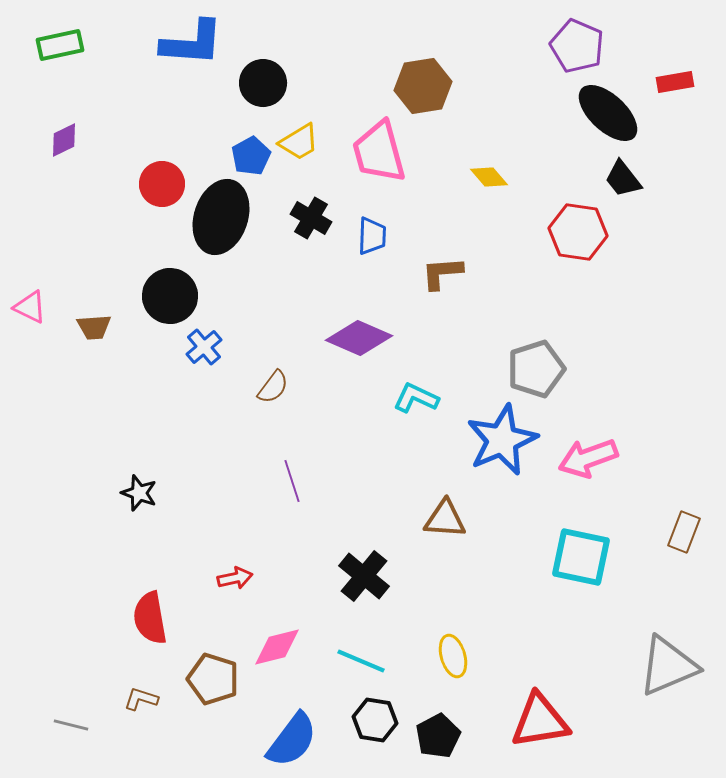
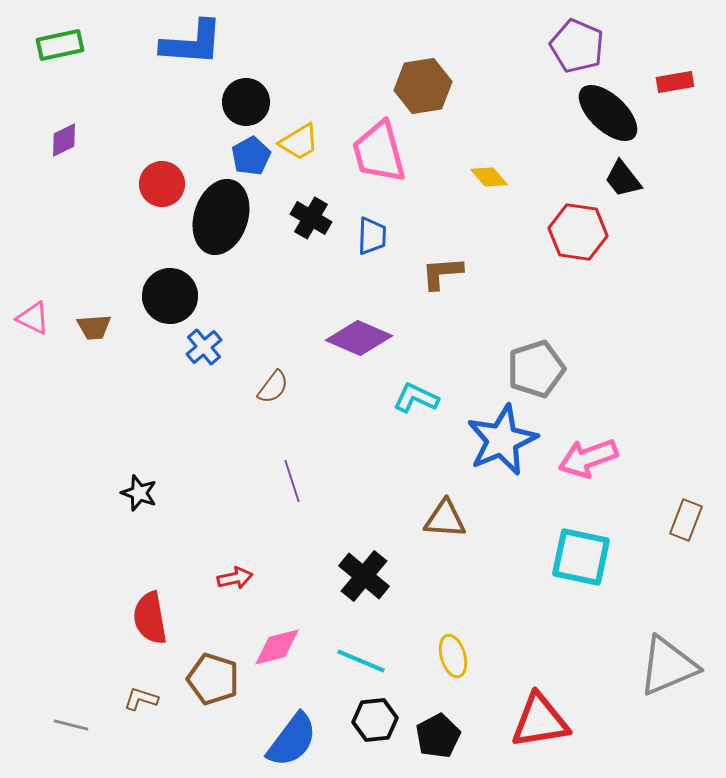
black circle at (263, 83): moved 17 px left, 19 px down
pink triangle at (30, 307): moved 3 px right, 11 px down
brown rectangle at (684, 532): moved 2 px right, 12 px up
black hexagon at (375, 720): rotated 15 degrees counterclockwise
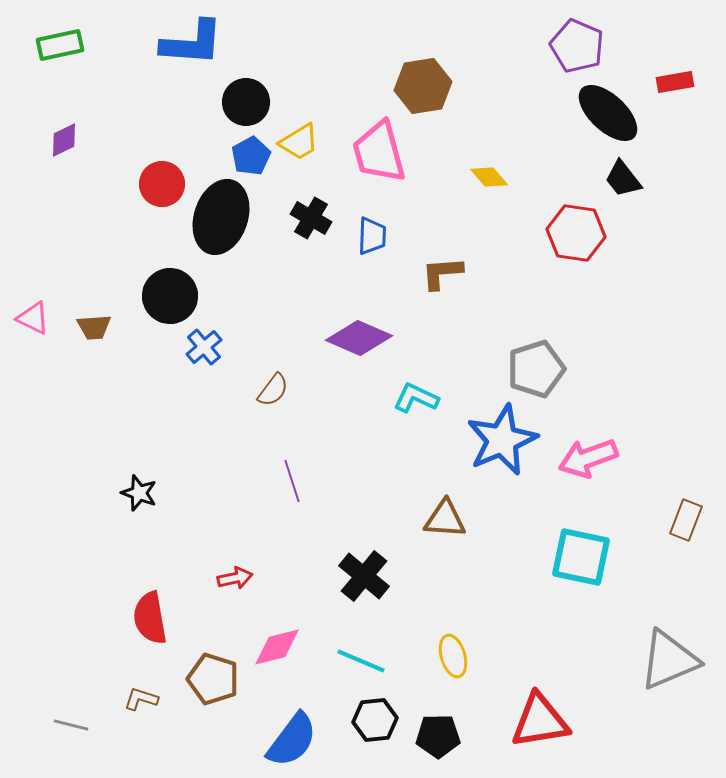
red hexagon at (578, 232): moved 2 px left, 1 px down
brown semicircle at (273, 387): moved 3 px down
gray triangle at (668, 666): moved 1 px right, 6 px up
black pentagon at (438, 736): rotated 27 degrees clockwise
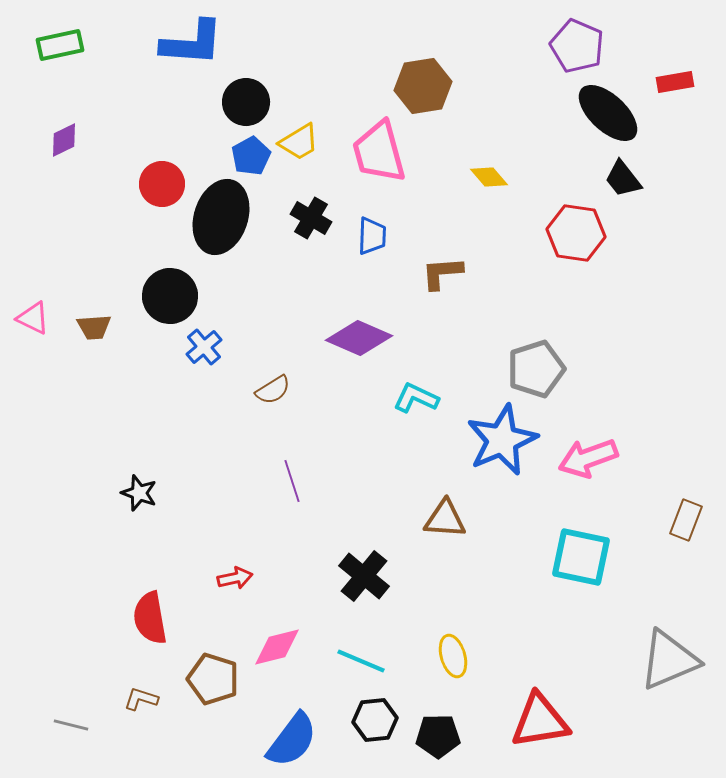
brown semicircle at (273, 390): rotated 21 degrees clockwise
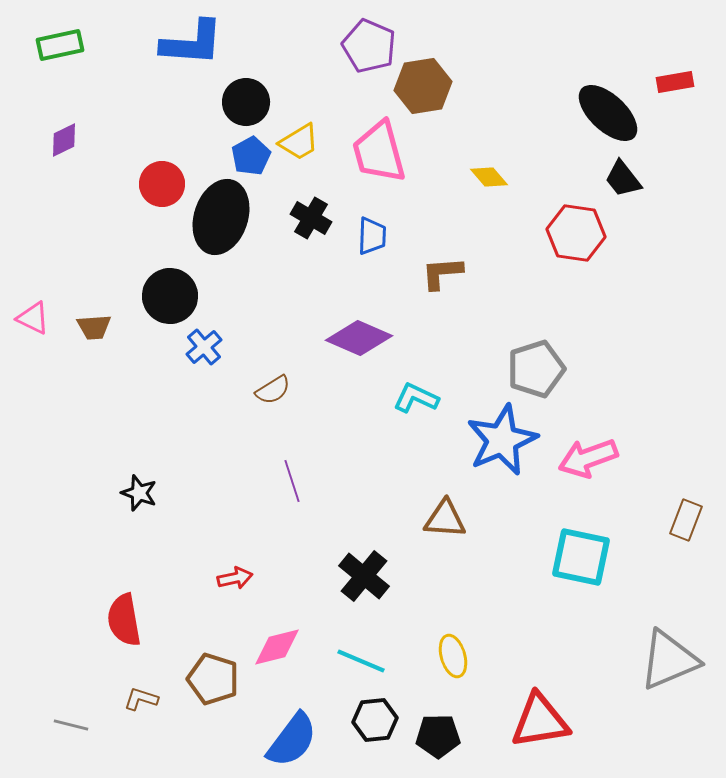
purple pentagon at (577, 46): moved 208 px left
red semicircle at (150, 618): moved 26 px left, 2 px down
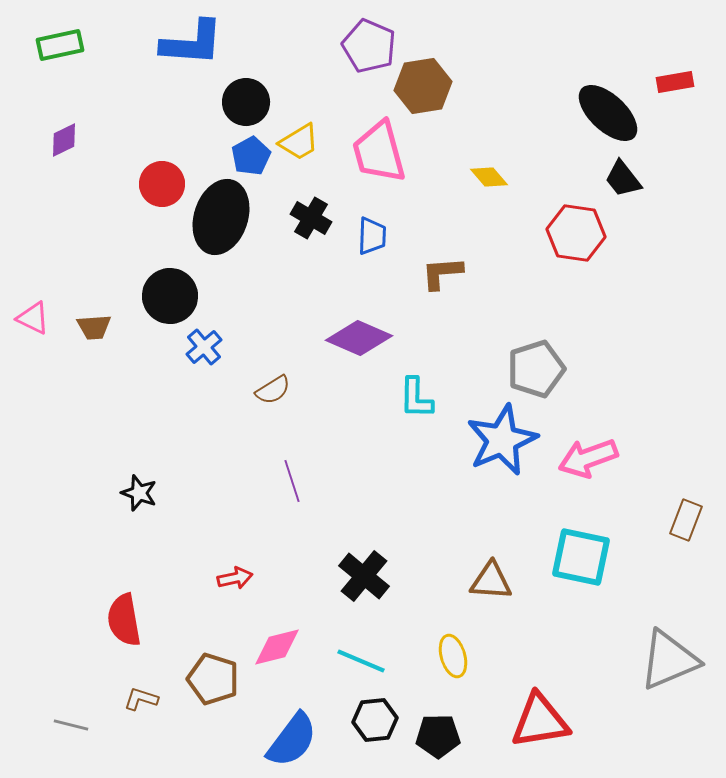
cyan L-shape at (416, 398): rotated 114 degrees counterclockwise
brown triangle at (445, 519): moved 46 px right, 62 px down
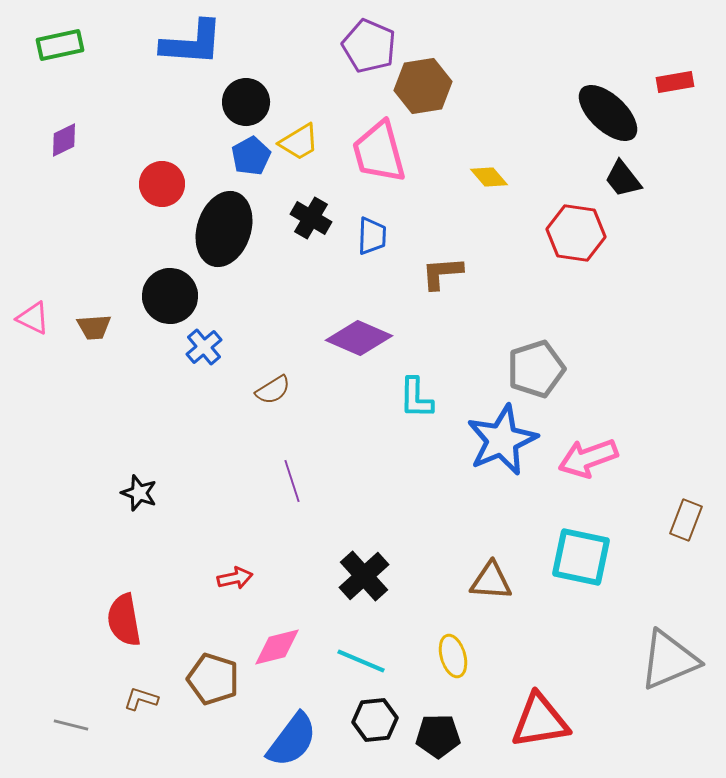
black ellipse at (221, 217): moved 3 px right, 12 px down
black cross at (364, 576): rotated 9 degrees clockwise
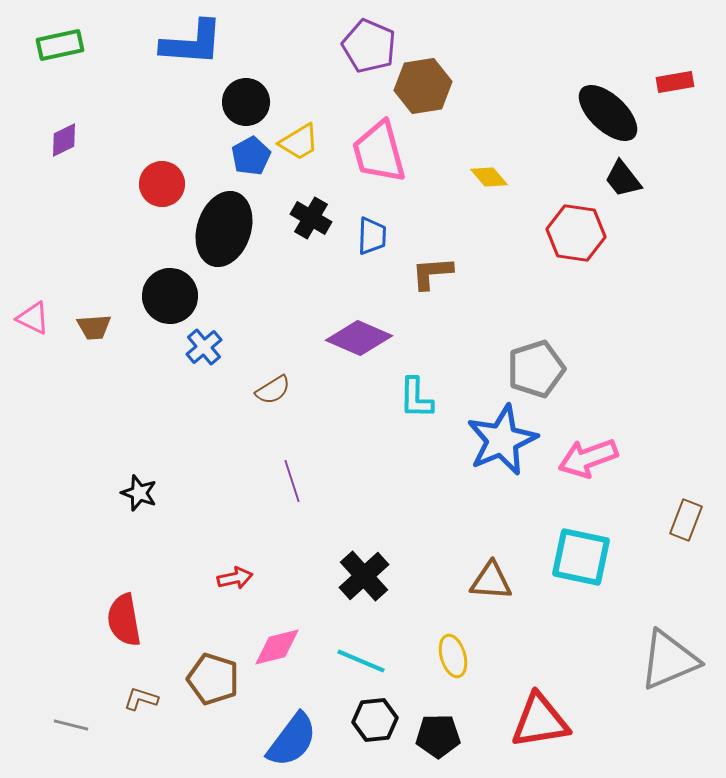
brown L-shape at (442, 273): moved 10 px left
